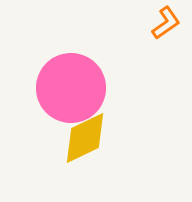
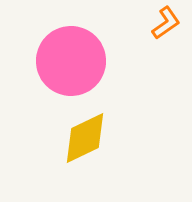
pink circle: moved 27 px up
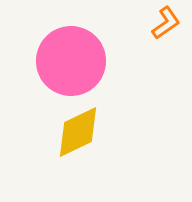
yellow diamond: moved 7 px left, 6 px up
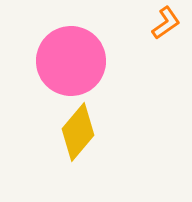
yellow diamond: rotated 24 degrees counterclockwise
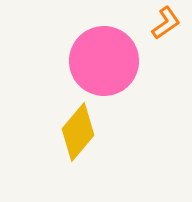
pink circle: moved 33 px right
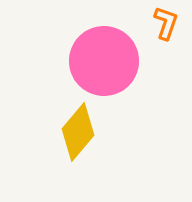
orange L-shape: rotated 36 degrees counterclockwise
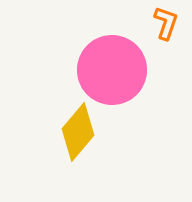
pink circle: moved 8 px right, 9 px down
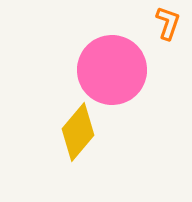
orange L-shape: moved 2 px right
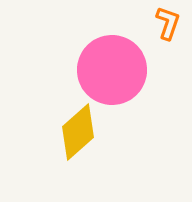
yellow diamond: rotated 8 degrees clockwise
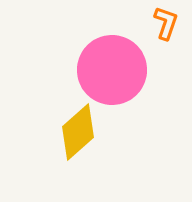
orange L-shape: moved 2 px left
